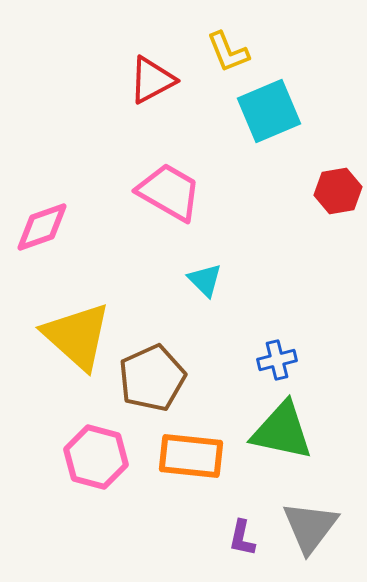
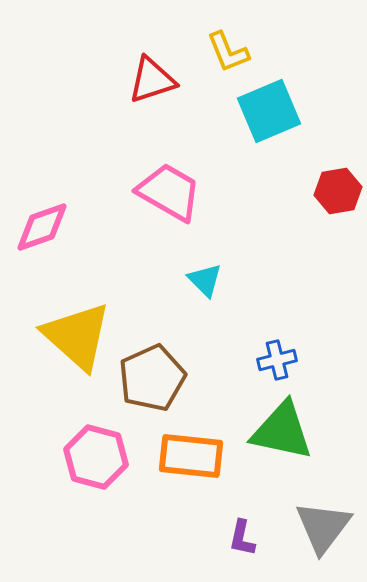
red triangle: rotated 10 degrees clockwise
gray triangle: moved 13 px right
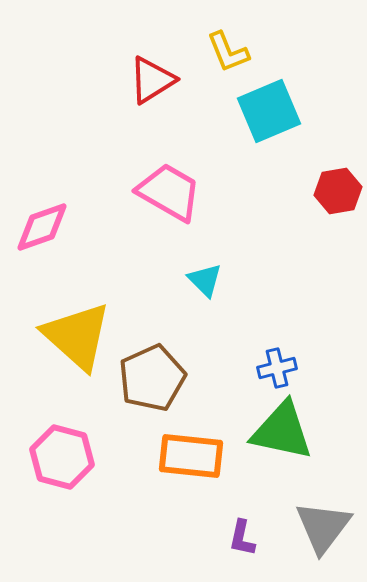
red triangle: rotated 14 degrees counterclockwise
blue cross: moved 8 px down
pink hexagon: moved 34 px left
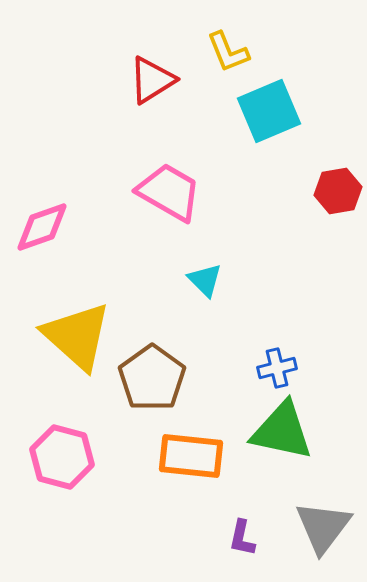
brown pentagon: rotated 12 degrees counterclockwise
